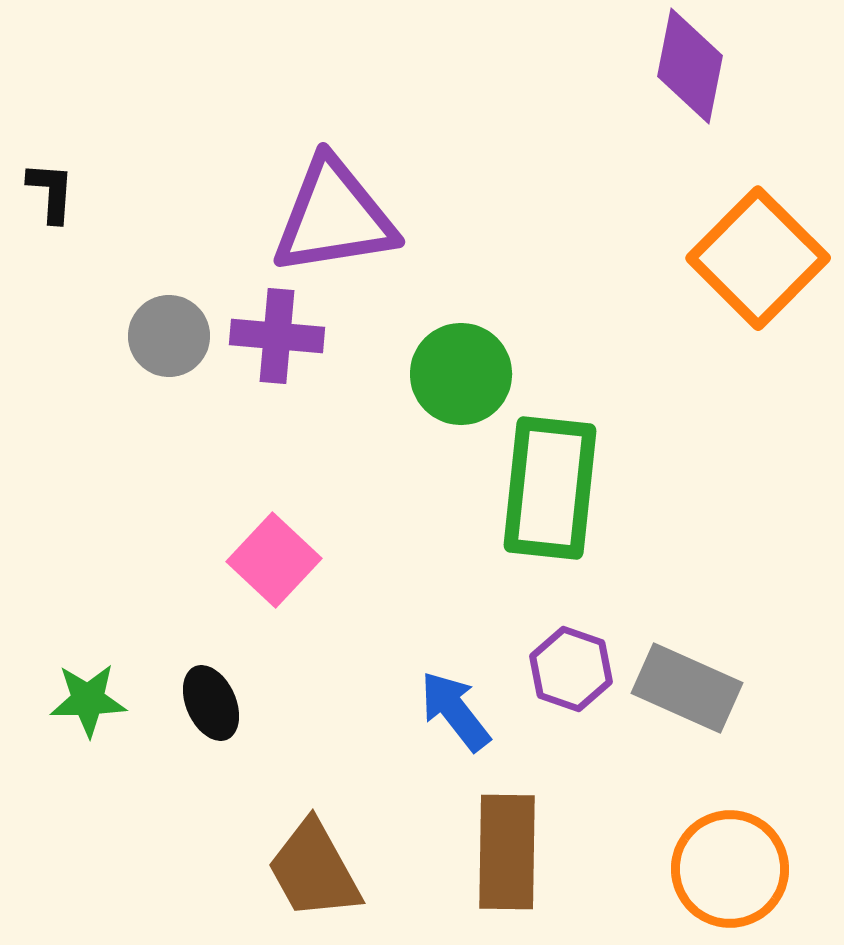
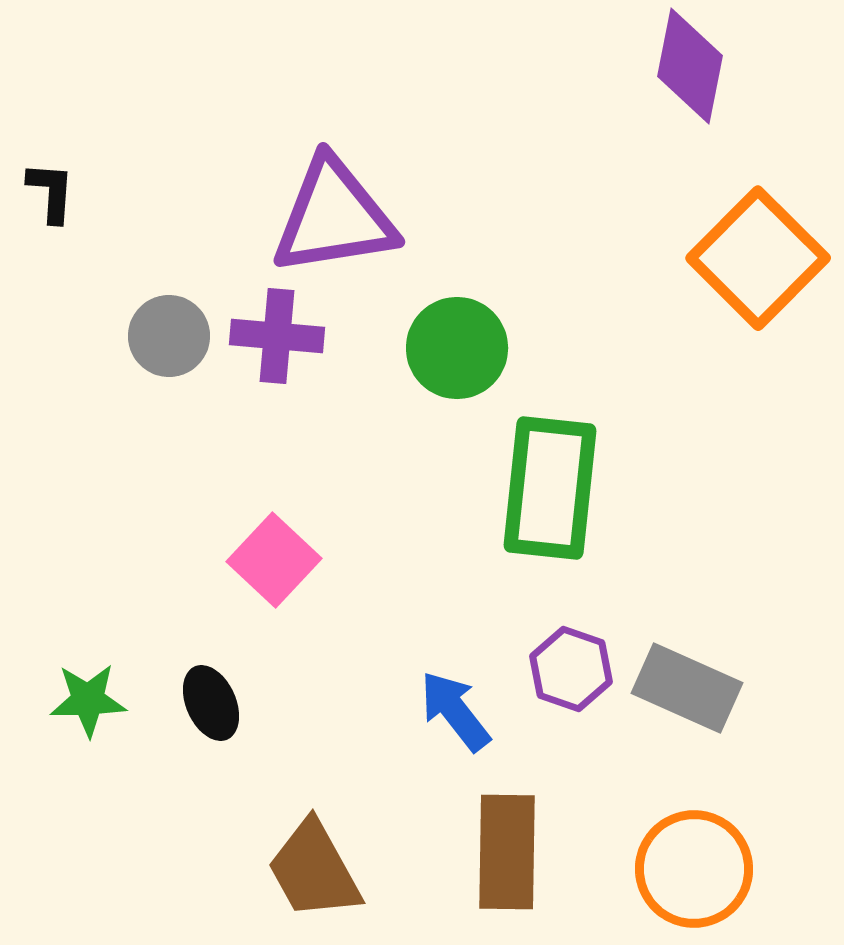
green circle: moved 4 px left, 26 px up
orange circle: moved 36 px left
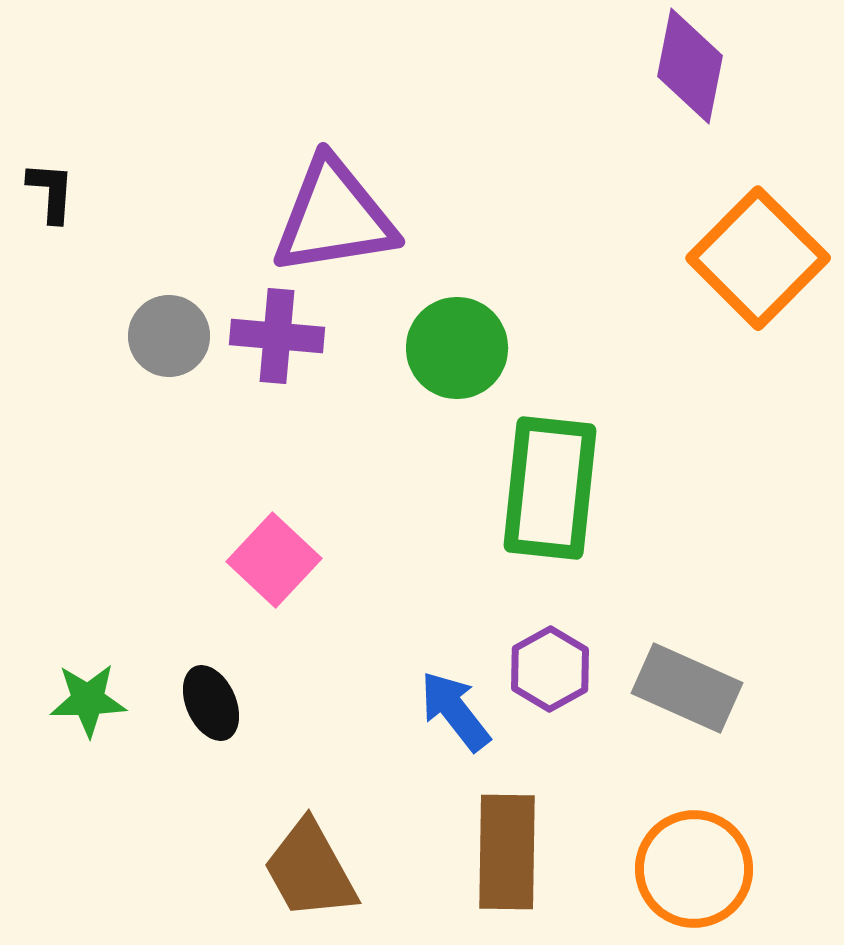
purple hexagon: moved 21 px left; rotated 12 degrees clockwise
brown trapezoid: moved 4 px left
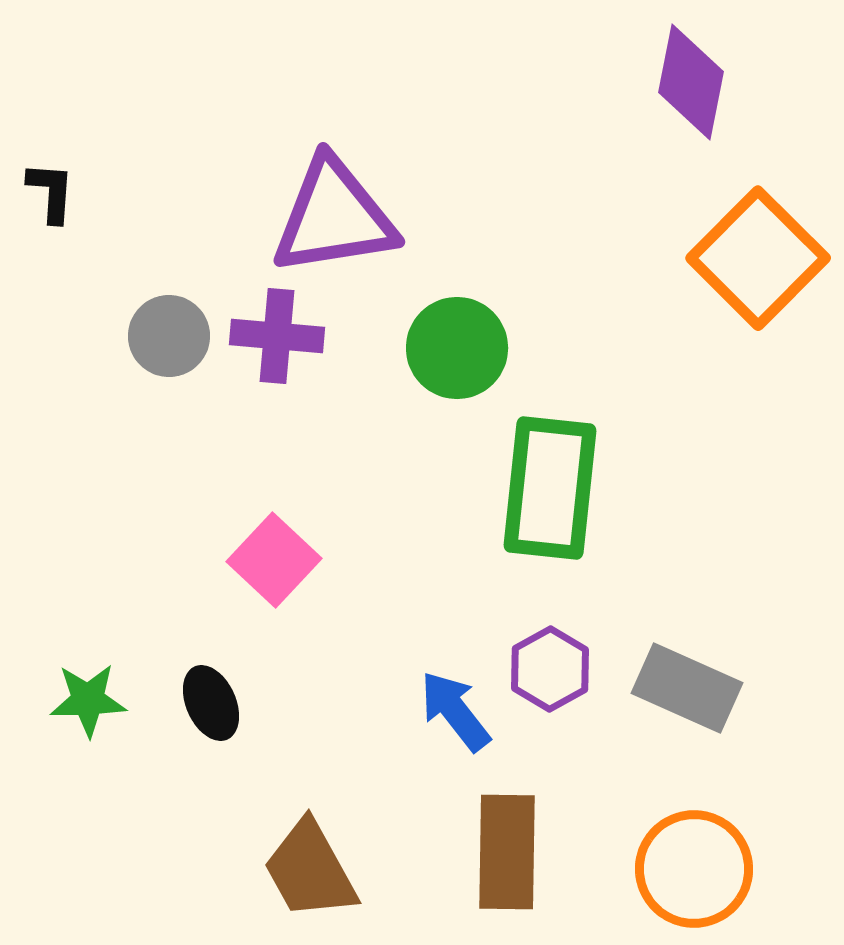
purple diamond: moved 1 px right, 16 px down
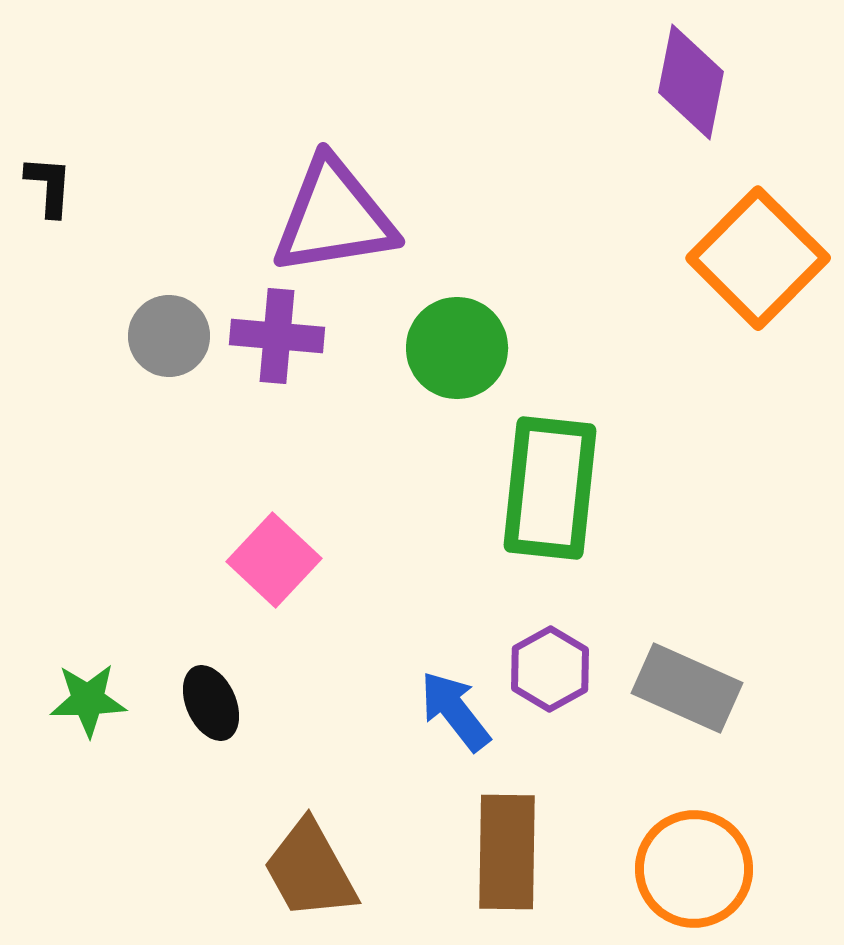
black L-shape: moved 2 px left, 6 px up
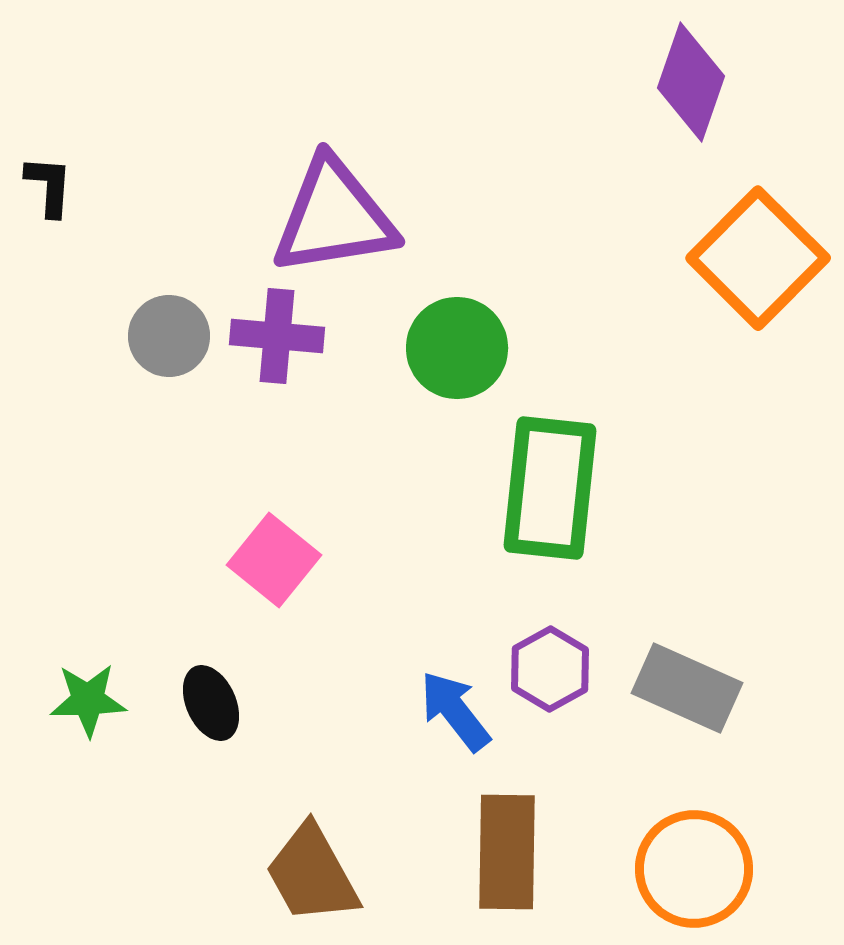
purple diamond: rotated 8 degrees clockwise
pink square: rotated 4 degrees counterclockwise
brown trapezoid: moved 2 px right, 4 px down
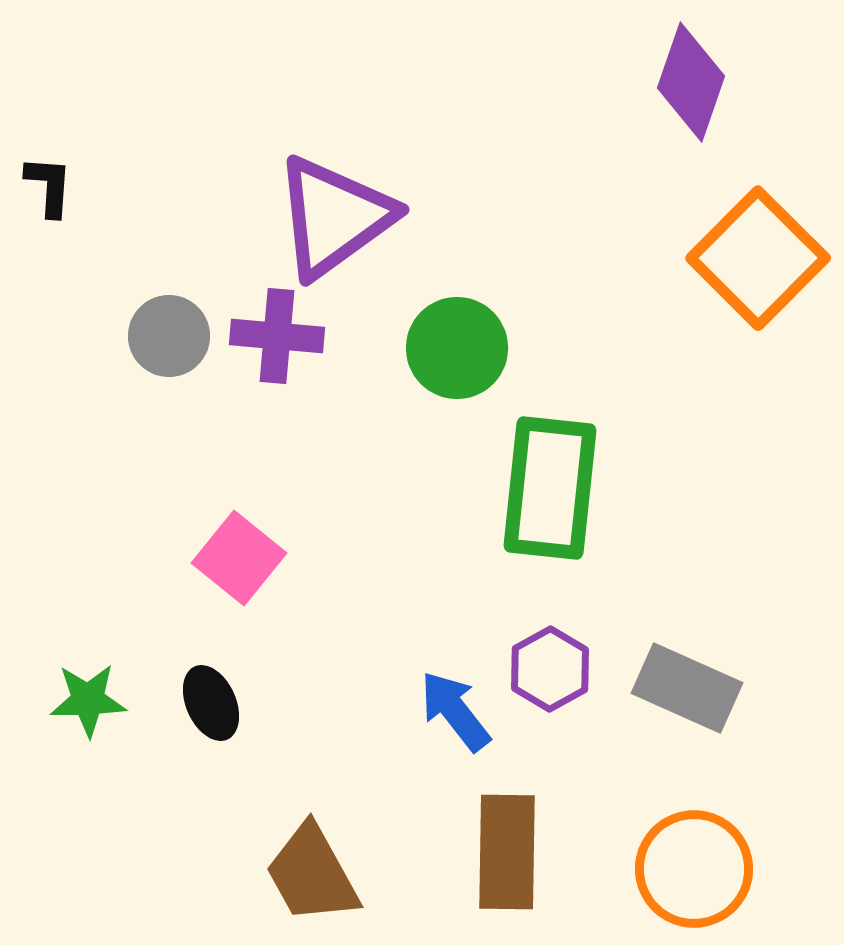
purple triangle: rotated 27 degrees counterclockwise
pink square: moved 35 px left, 2 px up
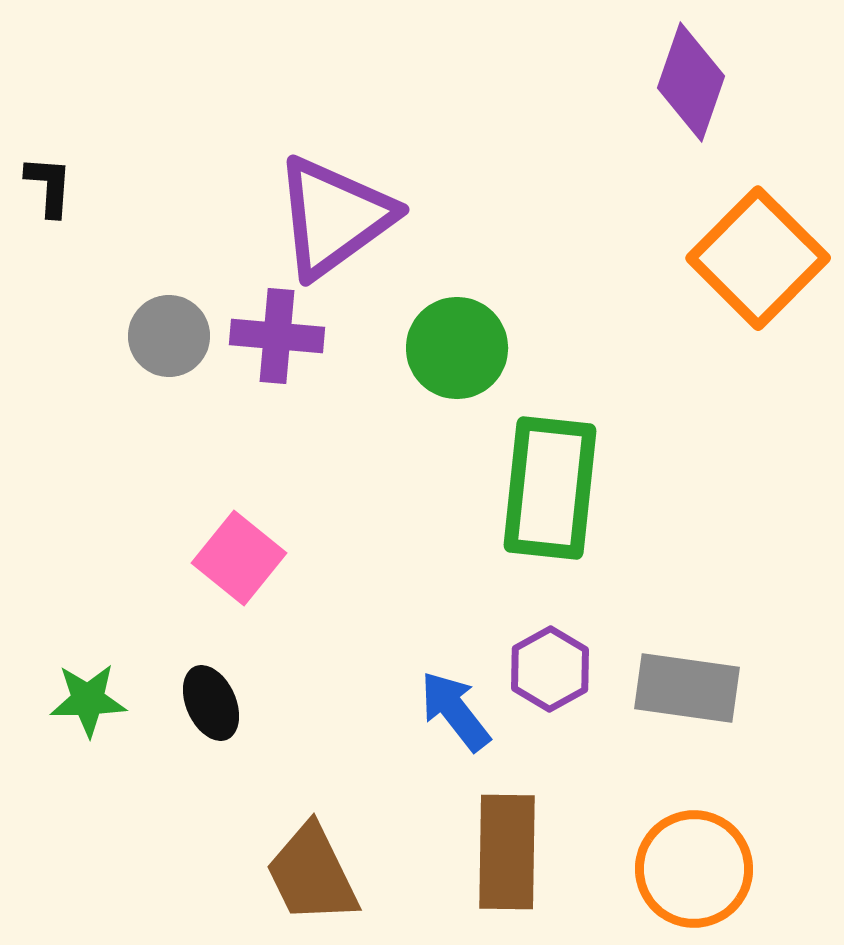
gray rectangle: rotated 16 degrees counterclockwise
brown trapezoid: rotated 3 degrees clockwise
